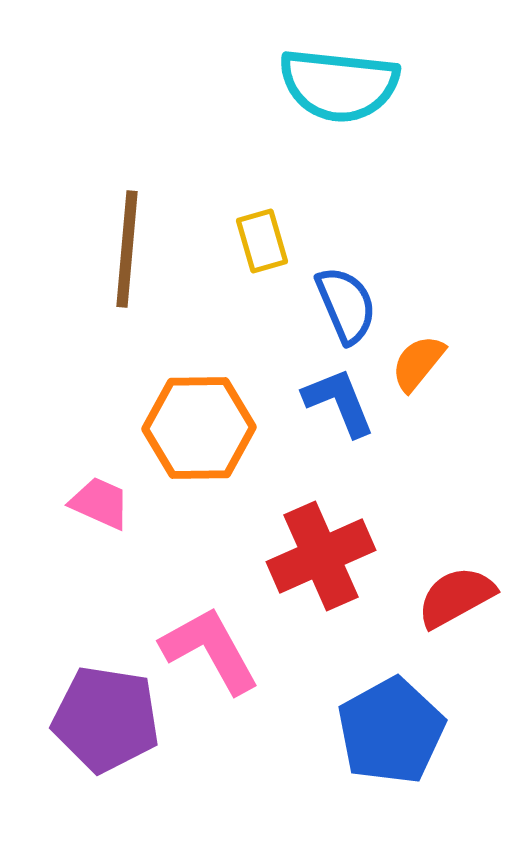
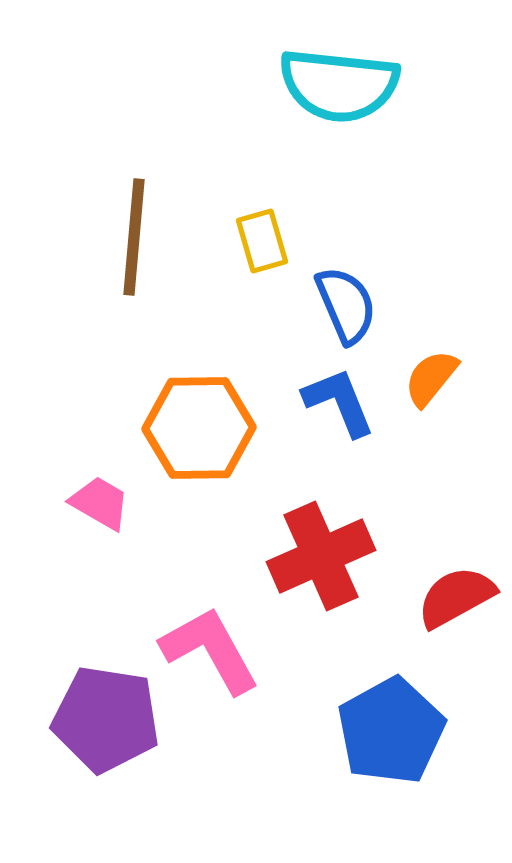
brown line: moved 7 px right, 12 px up
orange semicircle: moved 13 px right, 15 px down
pink trapezoid: rotated 6 degrees clockwise
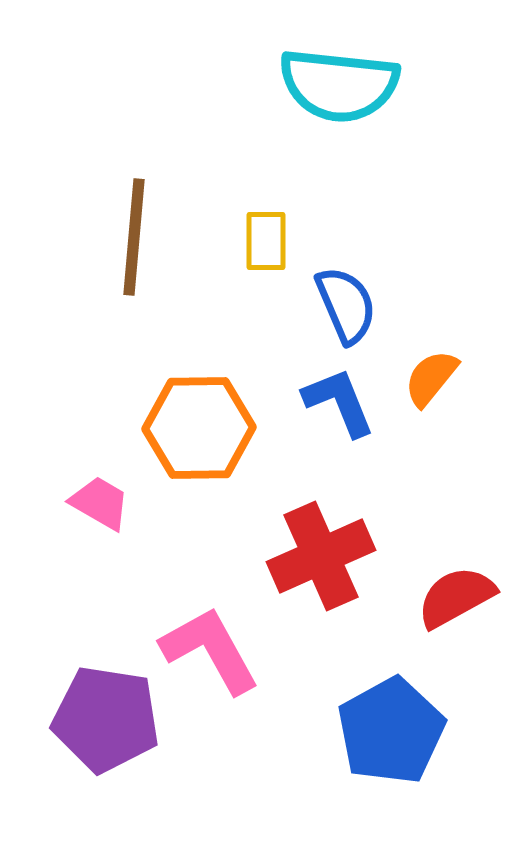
yellow rectangle: moved 4 px right; rotated 16 degrees clockwise
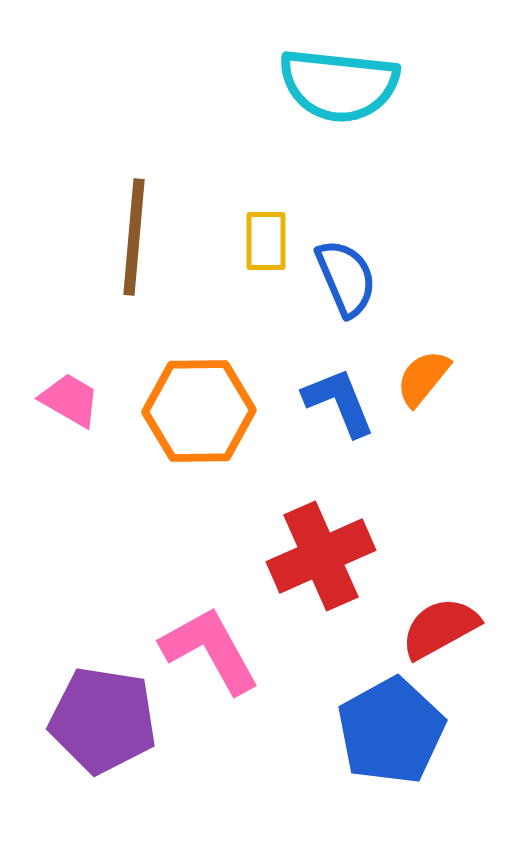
blue semicircle: moved 27 px up
orange semicircle: moved 8 px left
orange hexagon: moved 17 px up
pink trapezoid: moved 30 px left, 103 px up
red semicircle: moved 16 px left, 31 px down
purple pentagon: moved 3 px left, 1 px down
